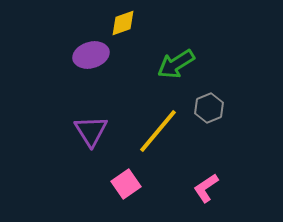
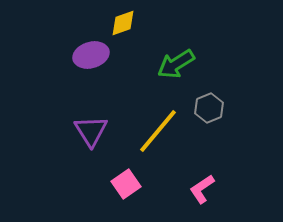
pink L-shape: moved 4 px left, 1 px down
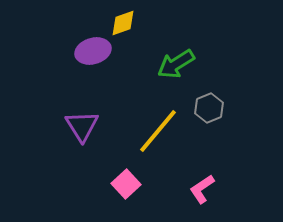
purple ellipse: moved 2 px right, 4 px up
purple triangle: moved 9 px left, 5 px up
pink square: rotated 8 degrees counterclockwise
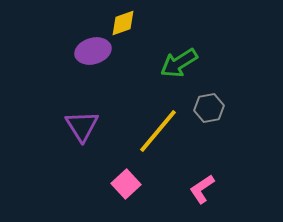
green arrow: moved 3 px right, 1 px up
gray hexagon: rotated 12 degrees clockwise
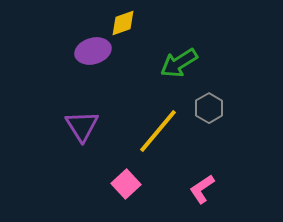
gray hexagon: rotated 20 degrees counterclockwise
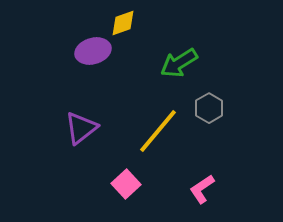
purple triangle: moved 1 px left, 2 px down; rotated 24 degrees clockwise
